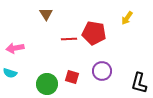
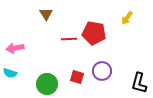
red square: moved 5 px right
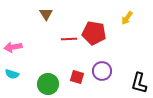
pink arrow: moved 2 px left, 1 px up
cyan semicircle: moved 2 px right, 1 px down
green circle: moved 1 px right
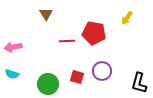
red line: moved 2 px left, 2 px down
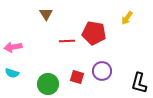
cyan semicircle: moved 1 px up
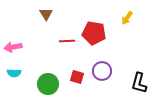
cyan semicircle: moved 2 px right; rotated 16 degrees counterclockwise
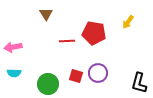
yellow arrow: moved 1 px right, 4 px down
purple circle: moved 4 px left, 2 px down
red square: moved 1 px left, 1 px up
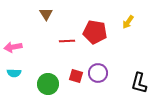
red pentagon: moved 1 px right, 1 px up
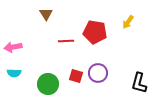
red line: moved 1 px left
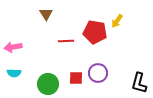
yellow arrow: moved 11 px left, 1 px up
red square: moved 2 px down; rotated 16 degrees counterclockwise
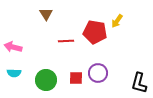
pink arrow: rotated 24 degrees clockwise
green circle: moved 2 px left, 4 px up
